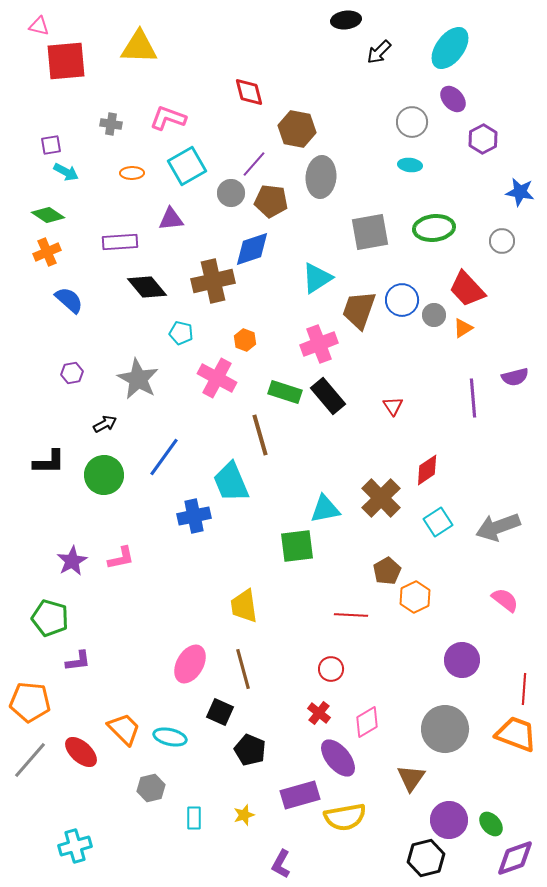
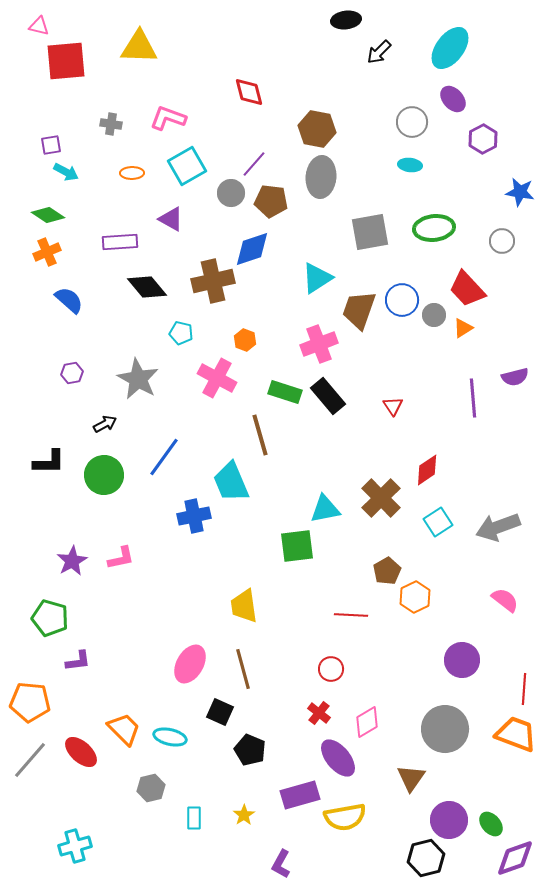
brown hexagon at (297, 129): moved 20 px right
purple triangle at (171, 219): rotated 36 degrees clockwise
yellow star at (244, 815): rotated 15 degrees counterclockwise
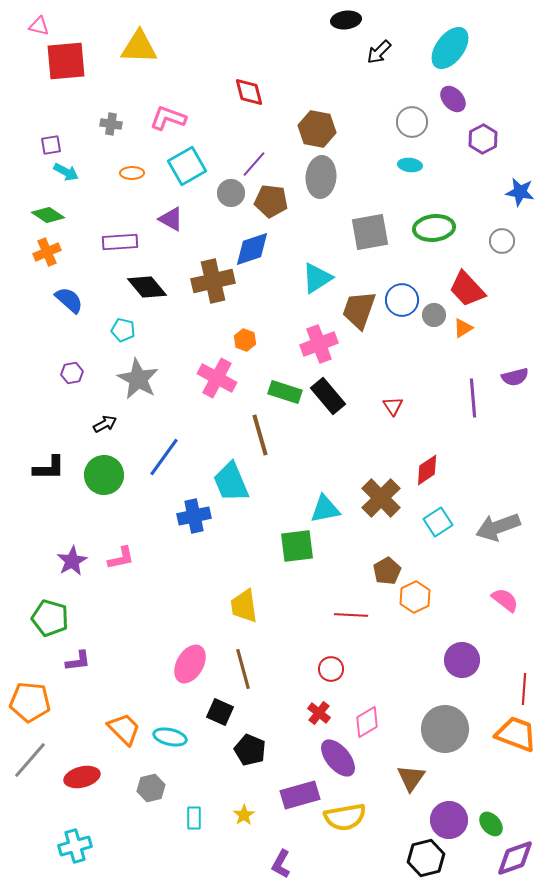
cyan pentagon at (181, 333): moved 58 px left, 3 px up
black L-shape at (49, 462): moved 6 px down
red ellipse at (81, 752): moved 1 px right, 25 px down; rotated 56 degrees counterclockwise
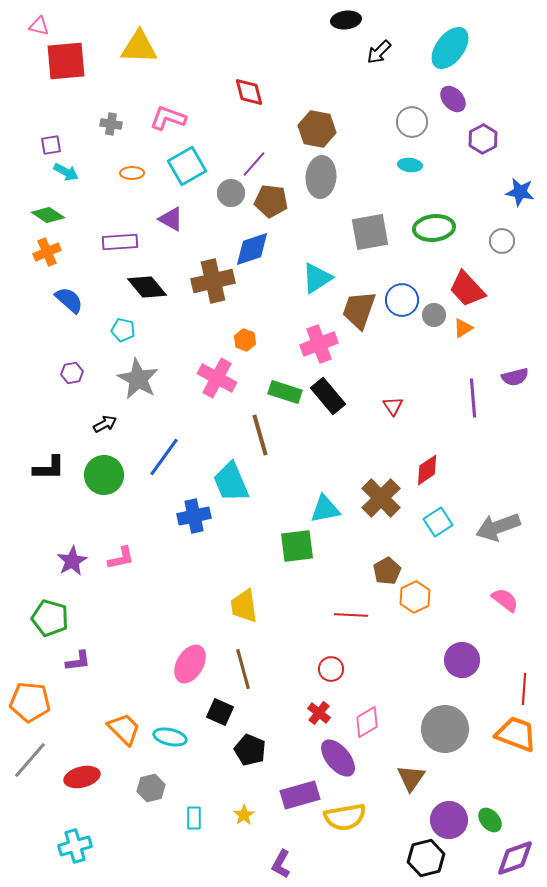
green ellipse at (491, 824): moved 1 px left, 4 px up
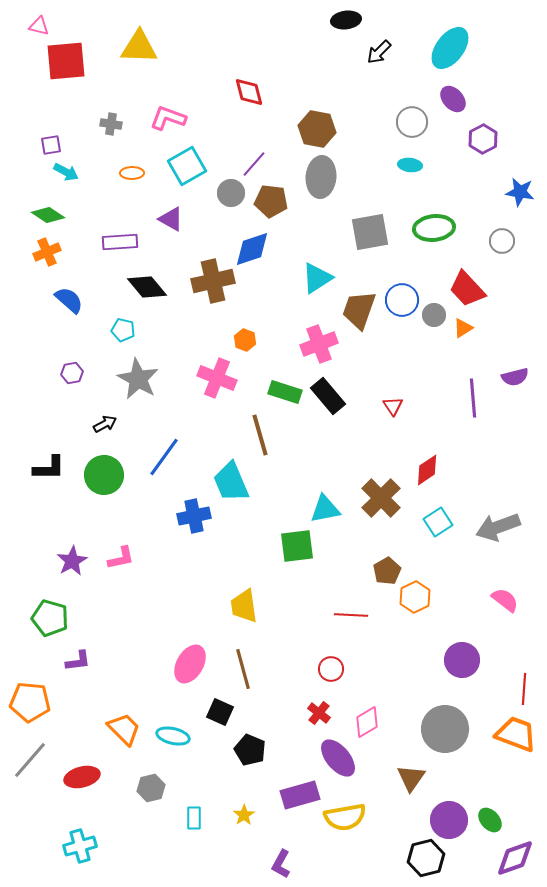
pink cross at (217, 378): rotated 6 degrees counterclockwise
cyan ellipse at (170, 737): moved 3 px right, 1 px up
cyan cross at (75, 846): moved 5 px right
